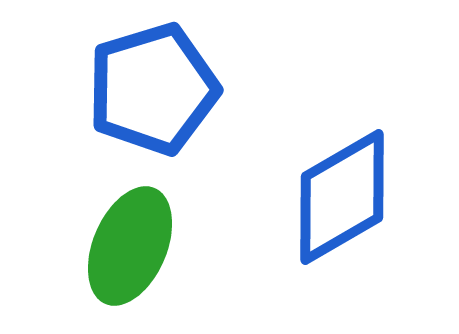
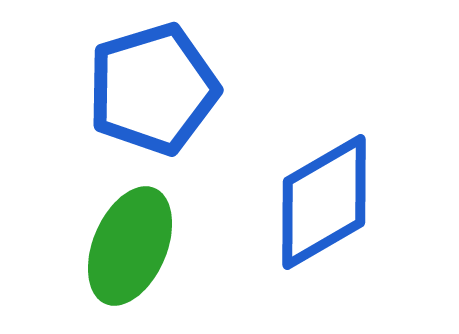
blue diamond: moved 18 px left, 5 px down
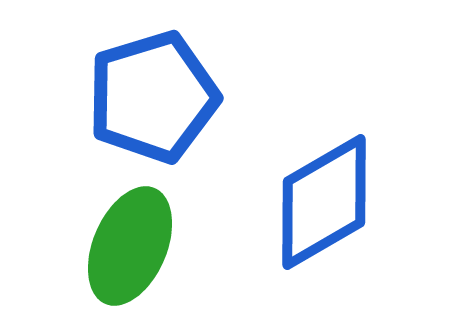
blue pentagon: moved 8 px down
